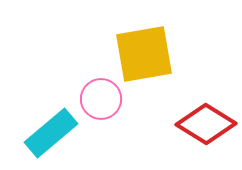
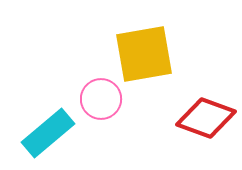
red diamond: moved 6 px up; rotated 12 degrees counterclockwise
cyan rectangle: moved 3 px left
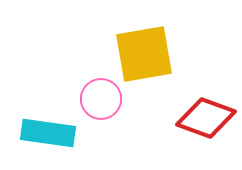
cyan rectangle: rotated 48 degrees clockwise
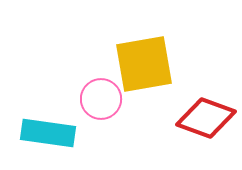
yellow square: moved 10 px down
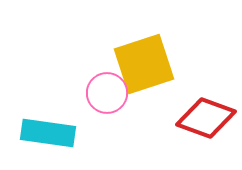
yellow square: rotated 8 degrees counterclockwise
pink circle: moved 6 px right, 6 px up
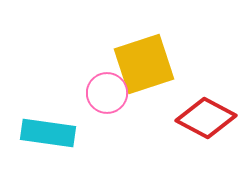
red diamond: rotated 8 degrees clockwise
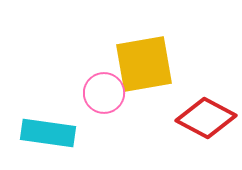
yellow square: rotated 8 degrees clockwise
pink circle: moved 3 px left
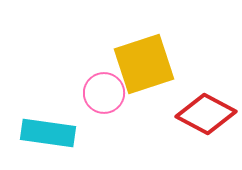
yellow square: rotated 8 degrees counterclockwise
red diamond: moved 4 px up
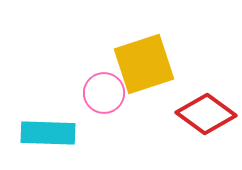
red diamond: rotated 8 degrees clockwise
cyan rectangle: rotated 6 degrees counterclockwise
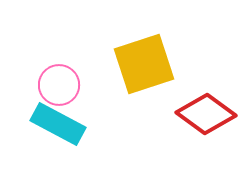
pink circle: moved 45 px left, 8 px up
cyan rectangle: moved 10 px right, 9 px up; rotated 26 degrees clockwise
